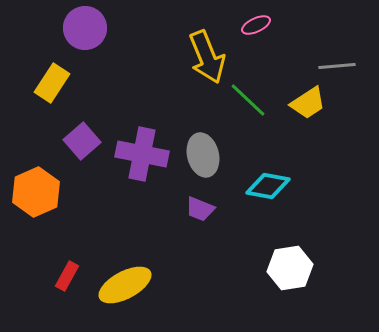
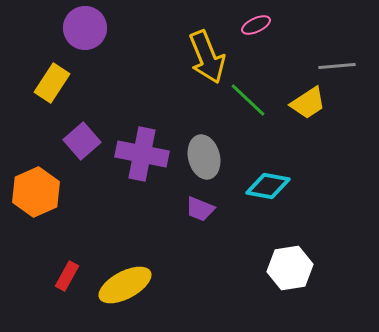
gray ellipse: moved 1 px right, 2 px down
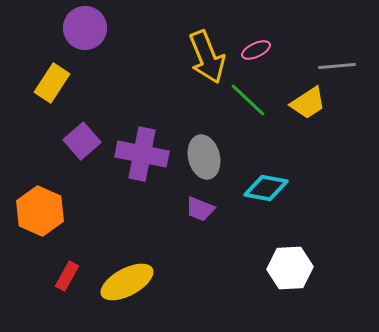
pink ellipse: moved 25 px down
cyan diamond: moved 2 px left, 2 px down
orange hexagon: moved 4 px right, 19 px down; rotated 12 degrees counterclockwise
white hexagon: rotated 6 degrees clockwise
yellow ellipse: moved 2 px right, 3 px up
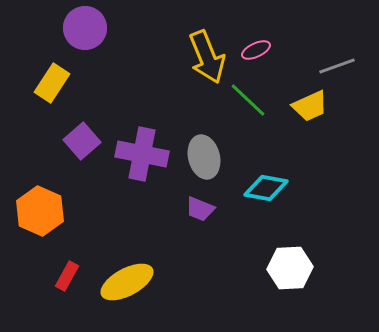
gray line: rotated 15 degrees counterclockwise
yellow trapezoid: moved 2 px right, 3 px down; rotated 9 degrees clockwise
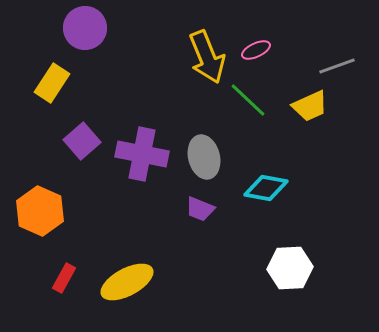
red rectangle: moved 3 px left, 2 px down
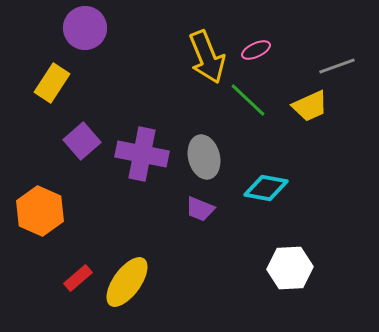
red rectangle: moved 14 px right; rotated 20 degrees clockwise
yellow ellipse: rotated 26 degrees counterclockwise
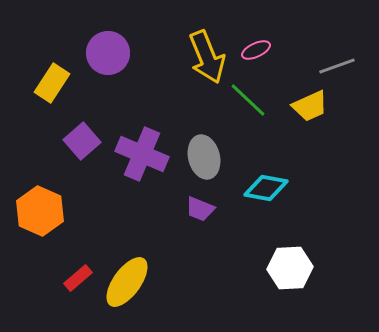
purple circle: moved 23 px right, 25 px down
purple cross: rotated 12 degrees clockwise
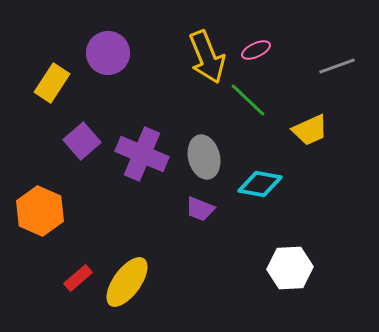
yellow trapezoid: moved 24 px down
cyan diamond: moved 6 px left, 4 px up
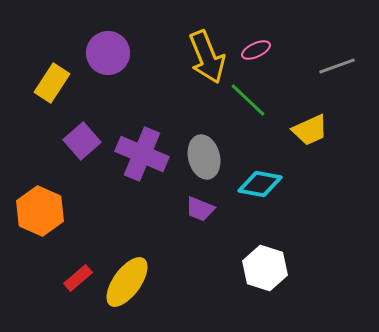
white hexagon: moved 25 px left; rotated 21 degrees clockwise
